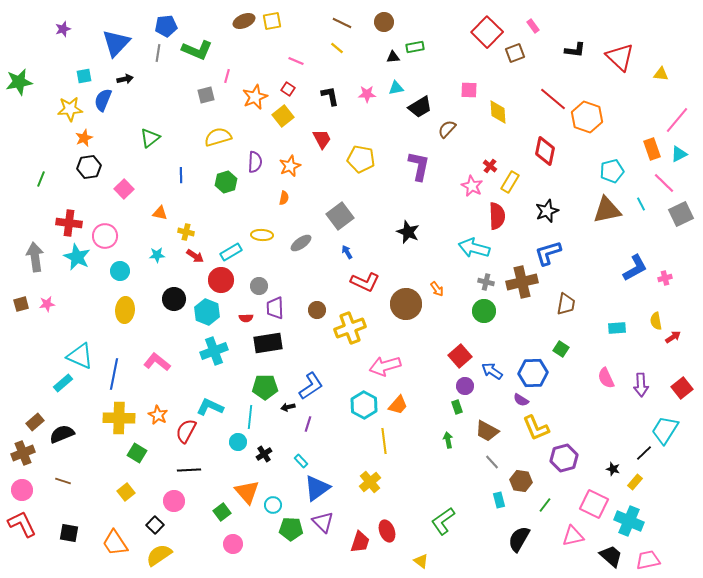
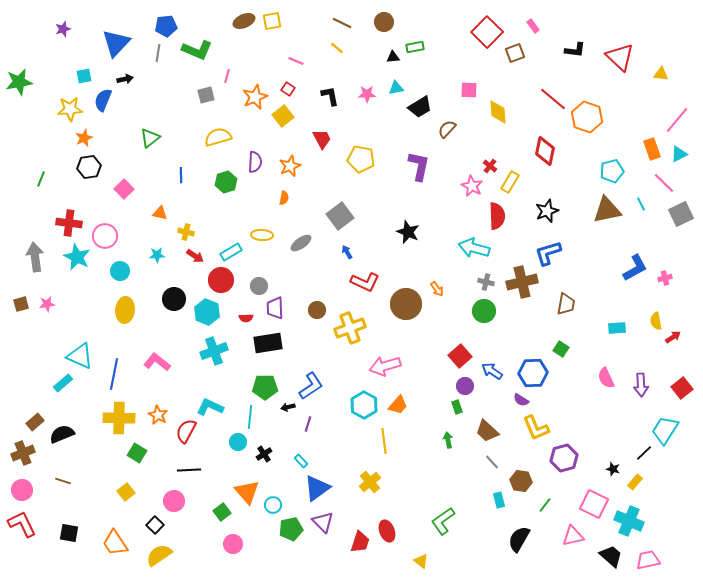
brown trapezoid at (487, 431): rotated 15 degrees clockwise
green pentagon at (291, 529): rotated 15 degrees counterclockwise
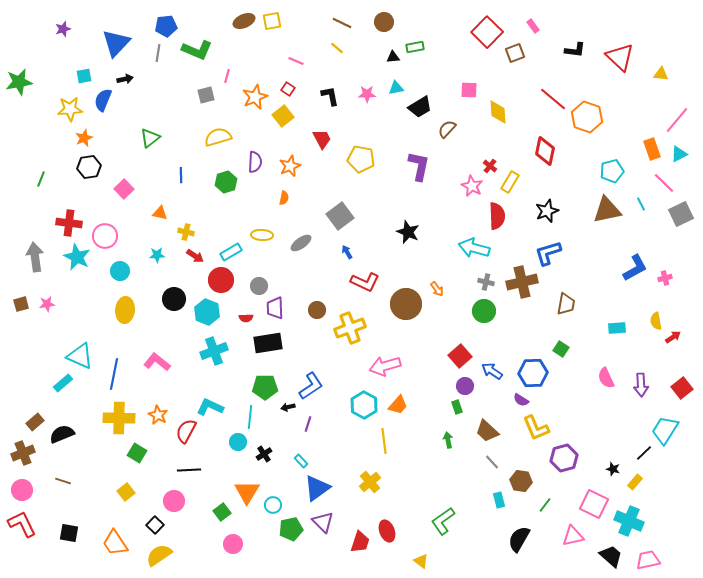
orange triangle at (247, 492): rotated 12 degrees clockwise
